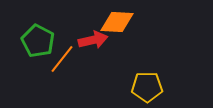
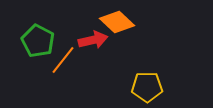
orange diamond: rotated 40 degrees clockwise
orange line: moved 1 px right, 1 px down
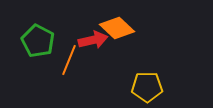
orange diamond: moved 6 px down
orange line: moved 6 px right; rotated 16 degrees counterclockwise
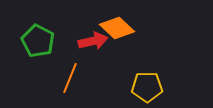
red arrow: moved 1 px down
orange line: moved 1 px right, 18 px down
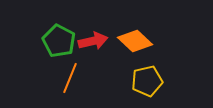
orange diamond: moved 18 px right, 13 px down
green pentagon: moved 21 px right
yellow pentagon: moved 6 px up; rotated 12 degrees counterclockwise
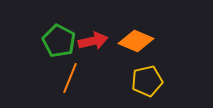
orange diamond: moved 1 px right; rotated 20 degrees counterclockwise
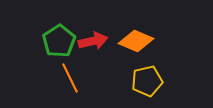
green pentagon: rotated 12 degrees clockwise
orange line: rotated 48 degrees counterclockwise
